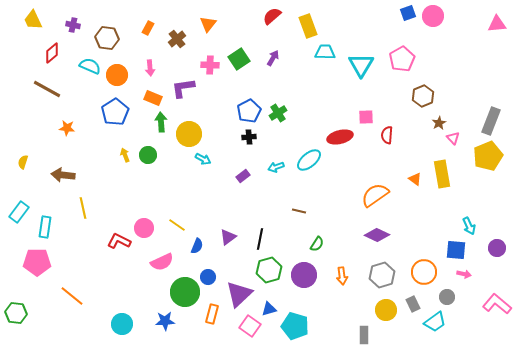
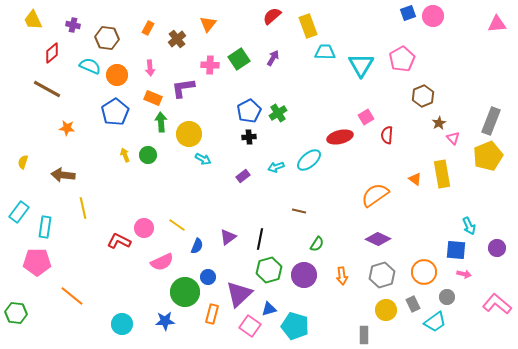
pink square at (366, 117): rotated 28 degrees counterclockwise
purple diamond at (377, 235): moved 1 px right, 4 px down
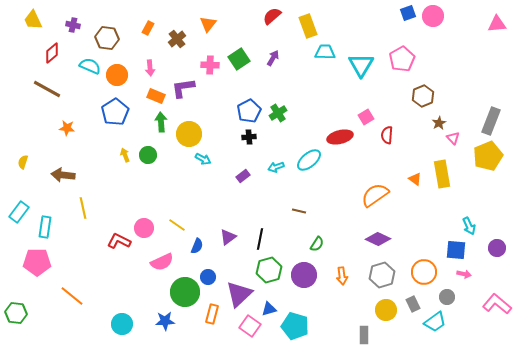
orange rectangle at (153, 98): moved 3 px right, 2 px up
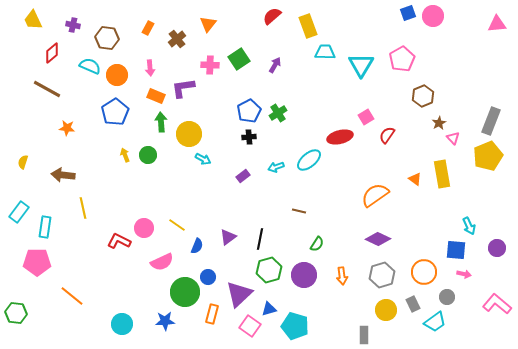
purple arrow at (273, 58): moved 2 px right, 7 px down
red semicircle at (387, 135): rotated 30 degrees clockwise
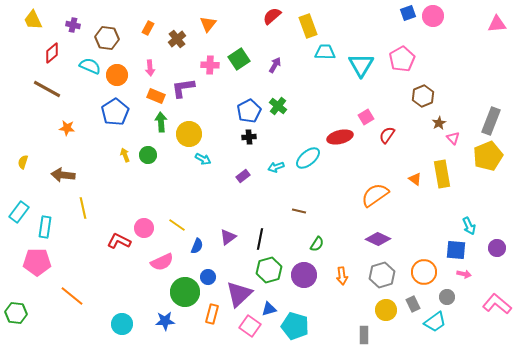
green cross at (278, 113): moved 7 px up; rotated 18 degrees counterclockwise
cyan ellipse at (309, 160): moved 1 px left, 2 px up
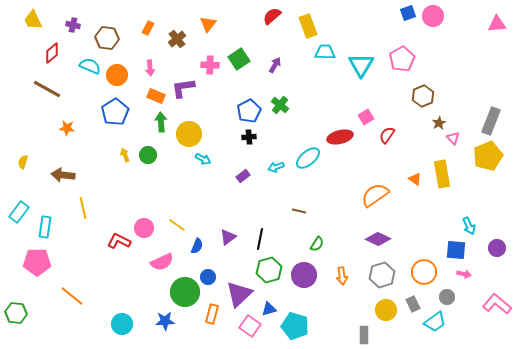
green cross at (278, 106): moved 2 px right, 1 px up
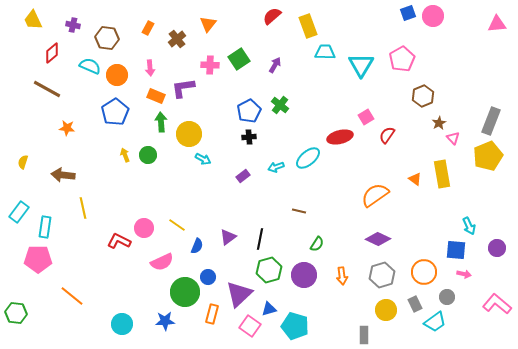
pink pentagon at (37, 262): moved 1 px right, 3 px up
gray rectangle at (413, 304): moved 2 px right
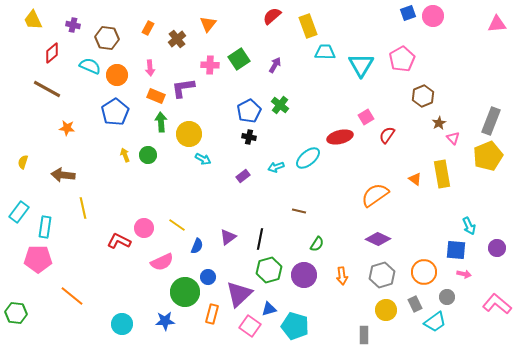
black cross at (249, 137): rotated 16 degrees clockwise
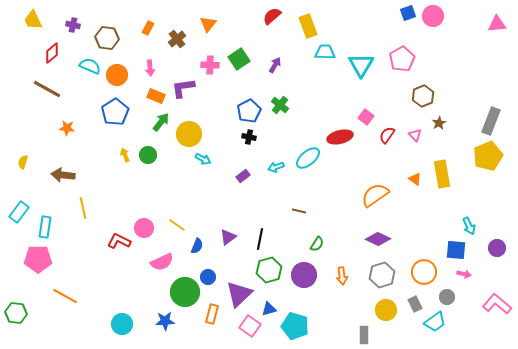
pink square at (366, 117): rotated 21 degrees counterclockwise
green arrow at (161, 122): rotated 42 degrees clockwise
pink triangle at (453, 138): moved 38 px left, 3 px up
orange line at (72, 296): moved 7 px left; rotated 10 degrees counterclockwise
